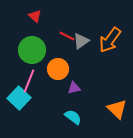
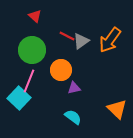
orange circle: moved 3 px right, 1 px down
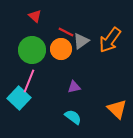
red line: moved 1 px left, 4 px up
orange circle: moved 21 px up
purple triangle: moved 1 px up
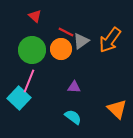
purple triangle: rotated 16 degrees clockwise
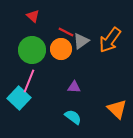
red triangle: moved 2 px left
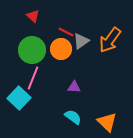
pink line: moved 4 px right, 3 px up
orange triangle: moved 10 px left, 13 px down
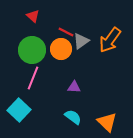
cyan square: moved 12 px down
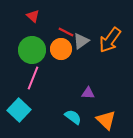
purple triangle: moved 14 px right, 6 px down
orange triangle: moved 1 px left, 2 px up
